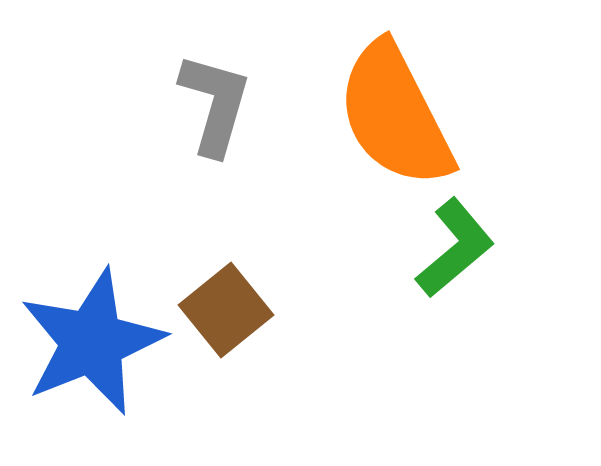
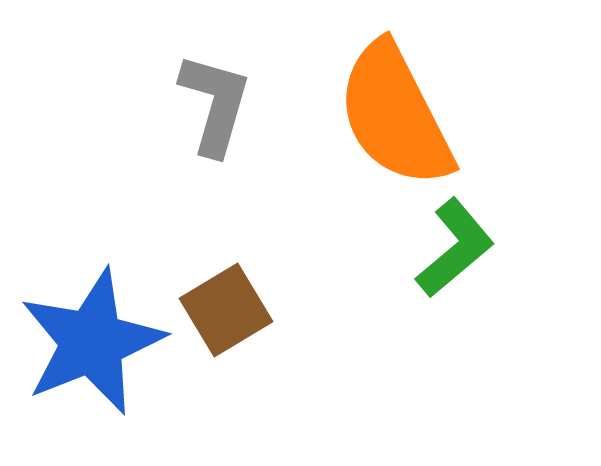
brown square: rotated 8 degrees clockwise
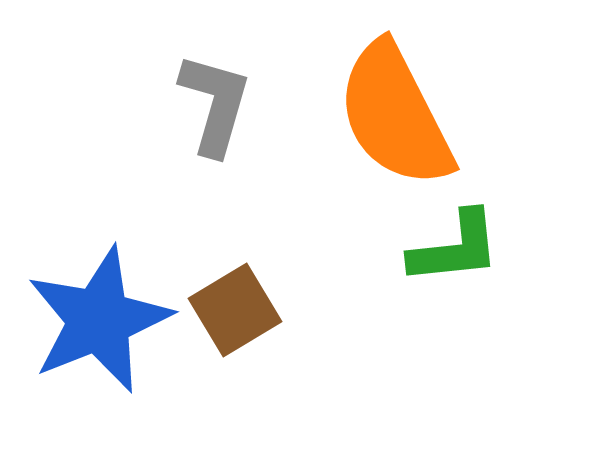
green L-shape: rotated 34 degrees clockwise
brown square: moved 9 px right
blue star: moved 7 px right, 22 px up
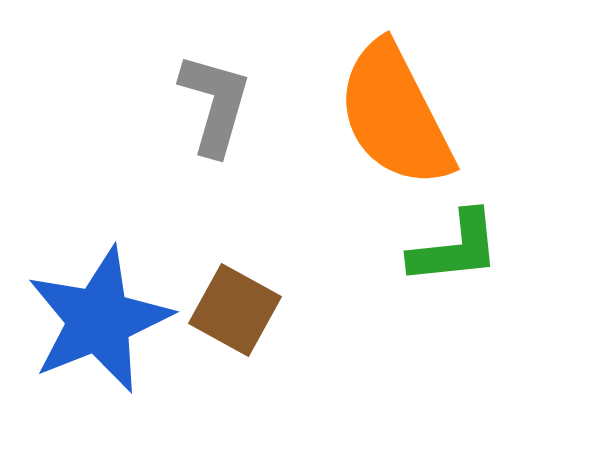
brown square: rotated 30 degrees counterclockwise
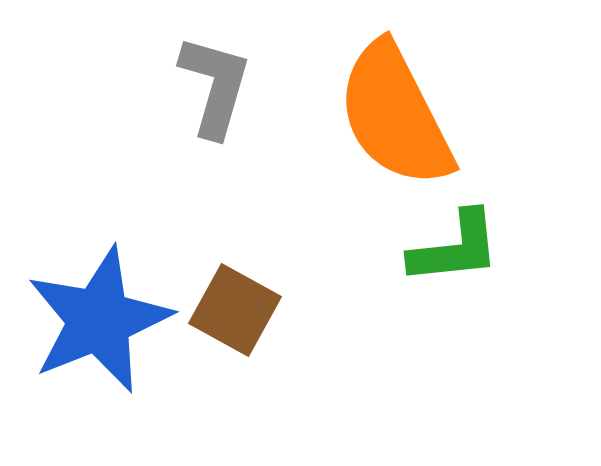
gray L-shape: moved 18 px up
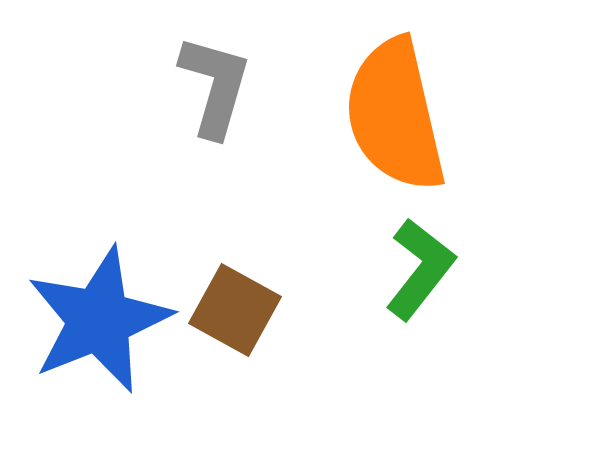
orange semicircle: rotated 14 degrees clockwise
green L-shape: moved 35 px left, 21 px down; rotated 46 degrees counterclockwise
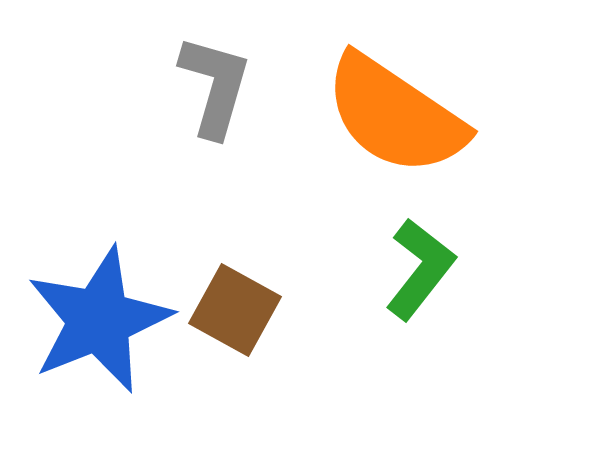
orange semicircle: rotated 43 degrees counterclockwise
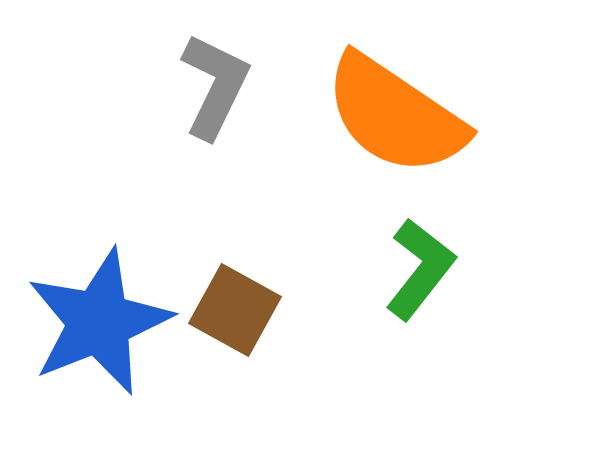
gray L-shape: rotated 10 degrees clockwise
blue star: moved 2 px down
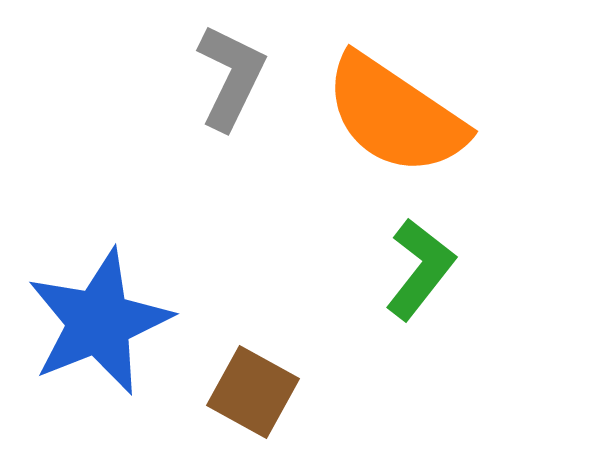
gray L-shape: moved 16 px right, 9 px up
brown square: moved 18 px right, 82 px down
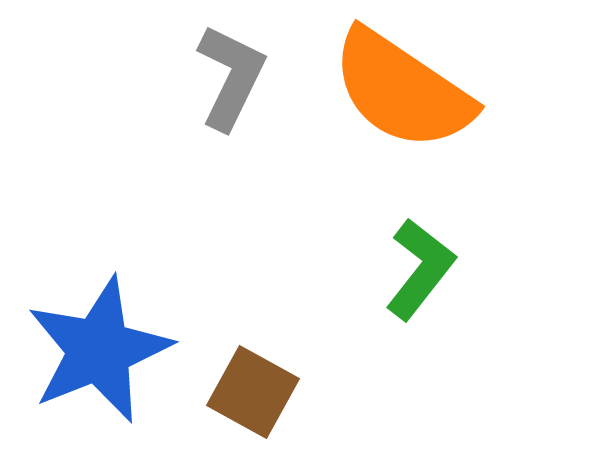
orange semicircle: moved 7 px right, 25 px up
blue star: moved 28 px down
